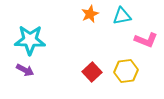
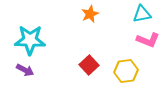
cyan triangle: moved 20 px right, 2 px up
pink L-shape: moved 2 px right
red square: moved 3 px left, 7 px up
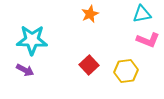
cyan star: moved 2 px right
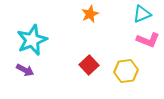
cyan triangle: rotated 12 degrees counterclockwise
cyan star: rotated 24 degrees counterclockwise
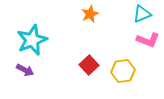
yellow hexagon: moved 3 px left
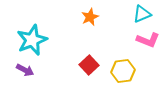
orange star: moved 3 px down
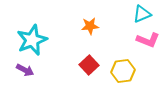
orange star: moved 9 px down; rotated 18 degrees clockwise
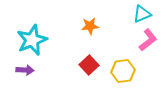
pink L-shape: rotated 60 degrees counterclockwise
purple arrow: rotated 24 degrees counterclockwise
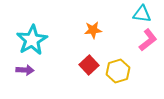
cyan triangle: rotated 30 degrees clockwise
orange star: moved 3 px right, 4 px down
cyan star: rotated 8 degrees counterclockwise
yellow hexagon: moved 5 px left; rotated 10 degrees counterclockwise
